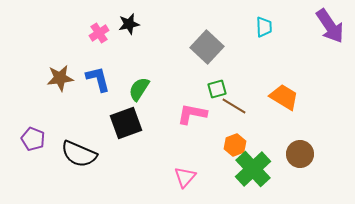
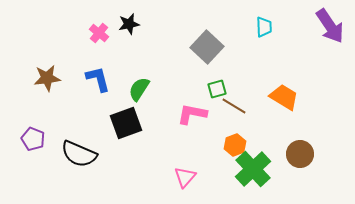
pink cross: rotated 18 degrees counterclockwise
brown star: moved 13 px left
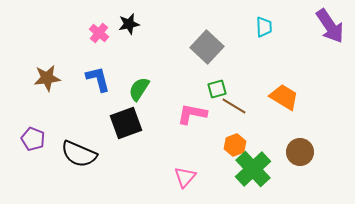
brown circle: moved 2 px up
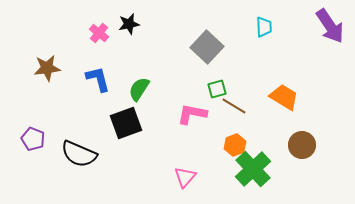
brown star: moved 10 px up
brown circle: moved 2 px right, 7 px up
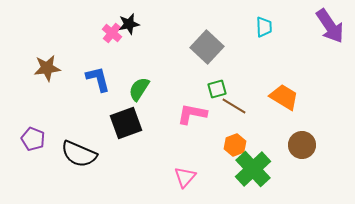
pink cross: moved 13 px right
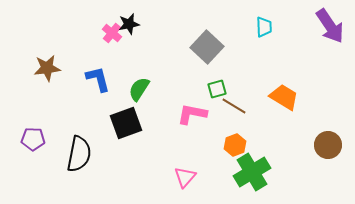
purple pentagon: rotated 20 degrees counterclockwise
brown circle: moved 26 px right
black semicircle: rotated 102 degrees counterclockwise
green cross: moved 1 px left, 3 px down; rotated 12 degrees clockwise
